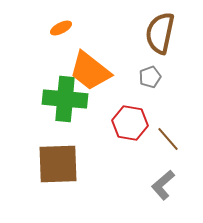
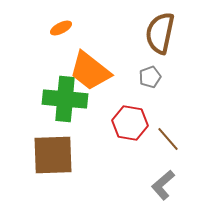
brown square: moved 5 px left, 9 px up
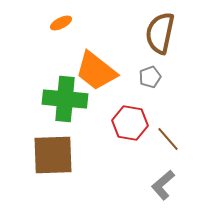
orange ellipse: moved 5 px up
orange trapezoid: moved 6 px right
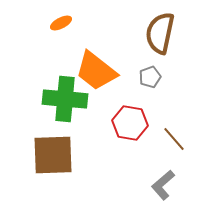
brown line: moved 6 px right
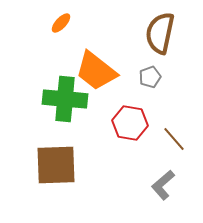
orange ellipse: rotated 20 degrees counterclockwise
brown square: moved 3 px right, 10 px down
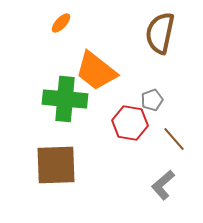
gray pentagon: moved 2 px right, 23 px down
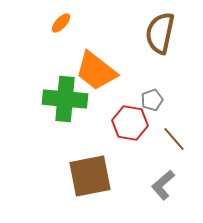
brown square: moved 34 px right, 11 px down; rotated 9 degrees counterclockwise
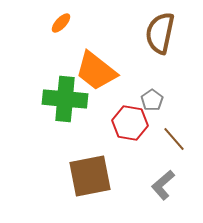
gray pentagon: rotated 15 degrees counterclockwise
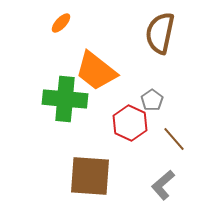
red hexagon: rotated 16 degrees clockwise
brown square: rotated 15 degrees clockwise
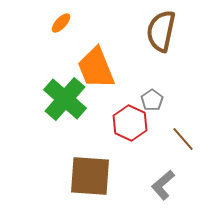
brown semicircle: moved 1 px right, 2 px up
orange trapezoid: moved 3 px up; rotated 30 degrees clockwise
green cross: rotated 36 degrees clockwise
brown line: moved 9 px right
